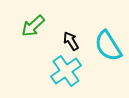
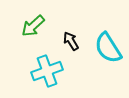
cyan semicircle: moved 2 px down
cyan cross: moved 19 px left; rotated 16 degrees clockwise
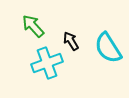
green arrow: rotated 90 degrees clockwise
cyan cross: moved 8 px up
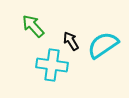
cyan semicircle: moved 5 px left, 3 px up; rotated 88 degrees clockwise
cyan cross: moved 5 px right, 2 px down; rotated 28 degrees clockwise
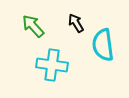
black arrow: moved 5 px right, 18 px up
cyan semicircle: rotated 64 degrees counterclockwise
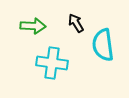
green arrow: rotated 135 degrees clockwise
cyan cross: moved 2 px up
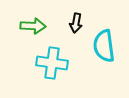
black arrow: rotated 138 degrees counterclockwise
cyan semicircle: moved 1 px right, 1 px down
